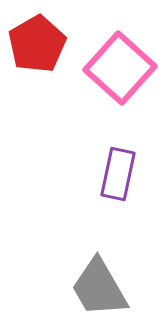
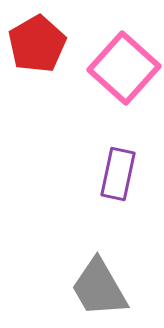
pink square: moved 4 px right
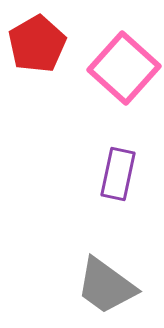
gray trapezoid: moved 7 px right, 2 px up; rotated 24 degrees counterclockwise
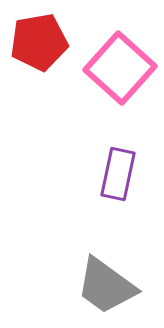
red pentagon: moved 2 px right, 2 px up; rotated 20 degrees clockwise
pink square: moved 4 px left
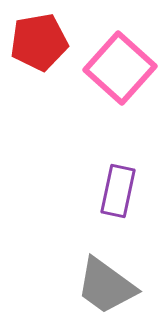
purple rectangle: moved 17 px down
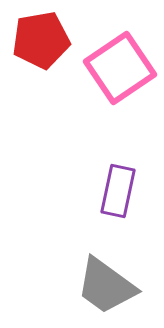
red pentagon: moved 2 px right, 2 px up
pink square: rotated 14 degrees clockwise
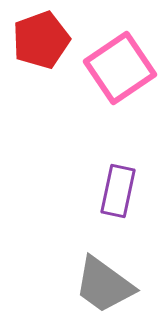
red pentagon: rotated 10 degrees counterclockwise
gray trapezoid: moved 2 px left, 1 px up
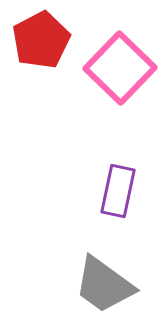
red pentagon: rotated 8 degrees counterclockwise
pink square: rotated 12 degrees counterclockwise
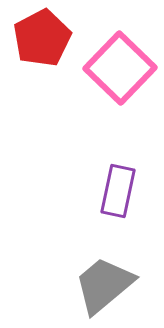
red pentagon: moved 1 px right, 2 px up
gray trapezoid: rotated 104 degrees clockwise
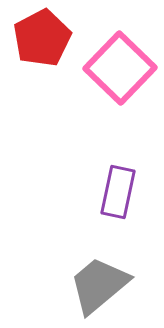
purple rectangle: moved 1 px down
gray trapezoid: moved 5 px left
